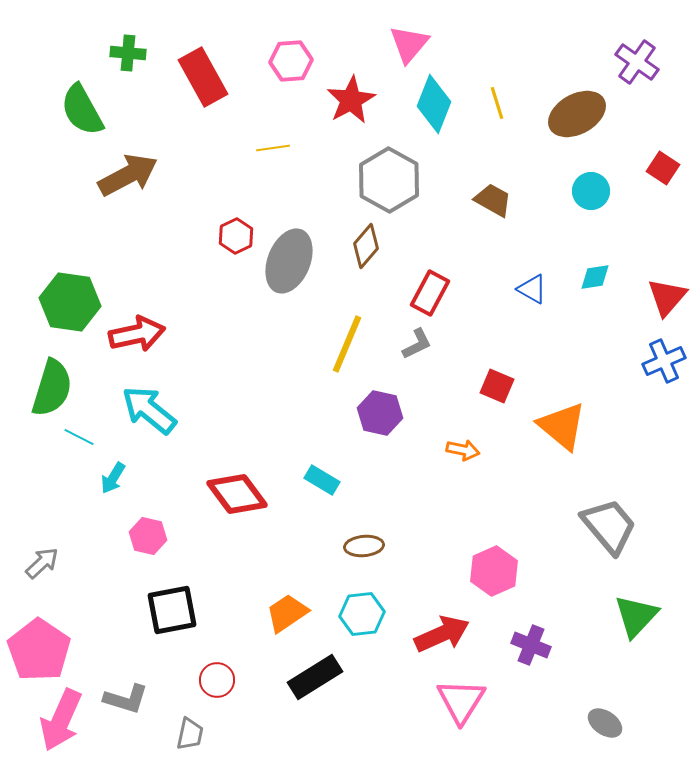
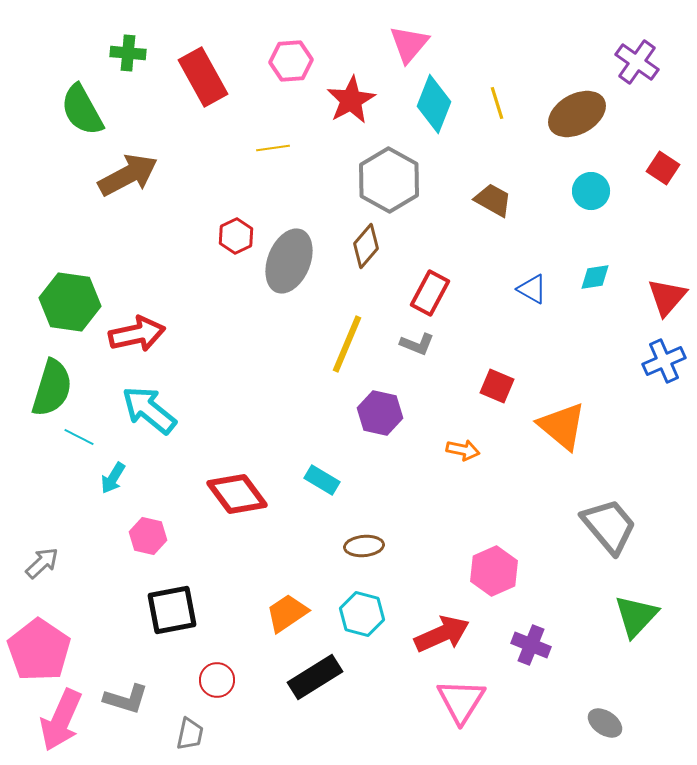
gray L-shape at (417, 344): rotated 48 degrees clockwise
cyan hexagon at (362, 614): rotated 21 degrees clockwise
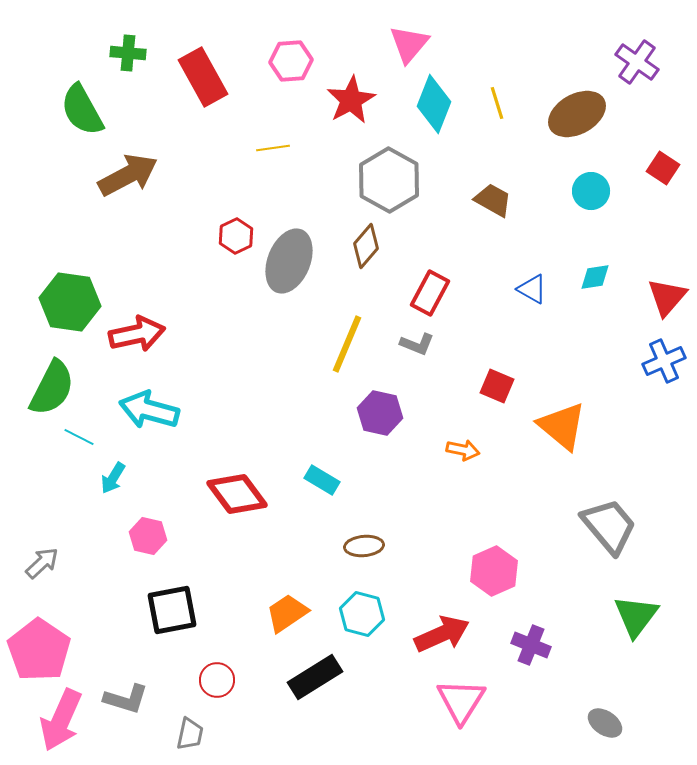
green semicircle at (52, 388): rotated 10 degrees clockwise
cyan arrow at (149, 410): rotated 24 degrees counterclockwise
green triangle at (636, 616): rotated 6 degrees counterclockwise
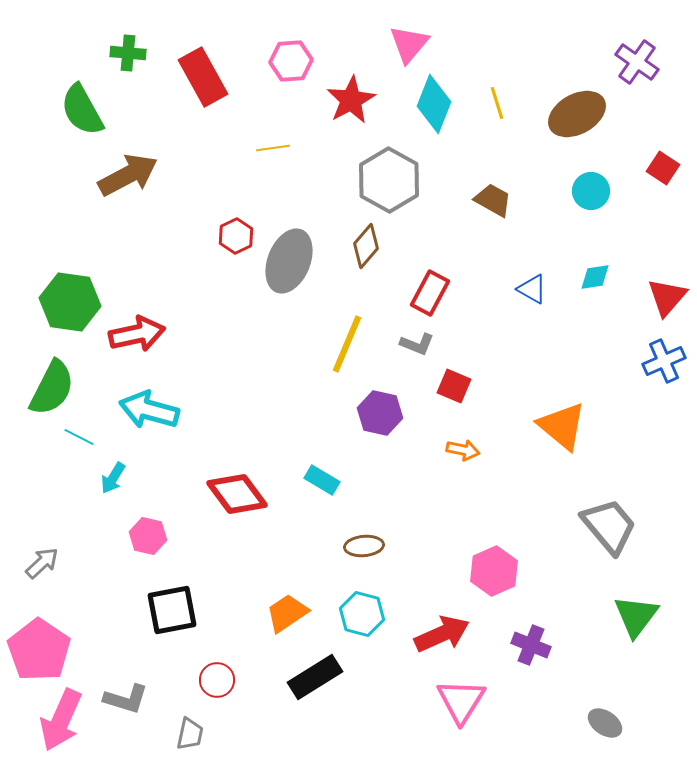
red square at (497, 386): moved 43 px left
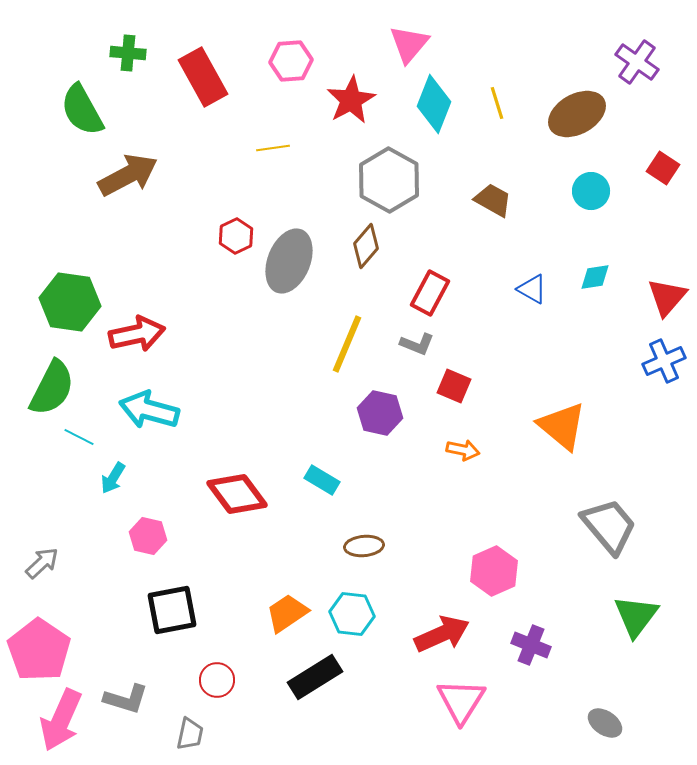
cyan hexagon at (362, 614): moved 10 px left; rotated 9 degrees counterclockwise
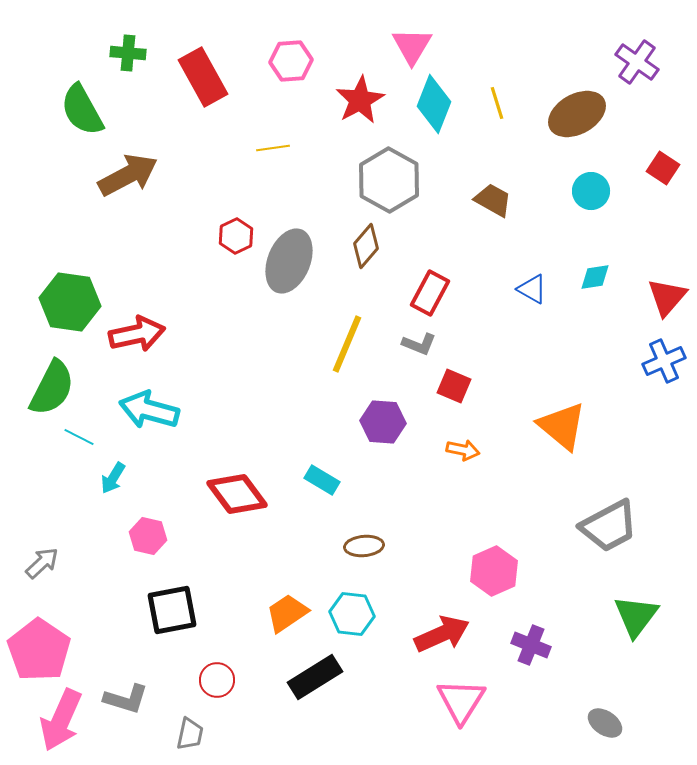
pink triangle at (409, 44): moved 3 px right, 2 px down; rotated 9 degrees counterclockwise
red star at (351, 100): moved 9 px right
gray L-shape at (417, 344): moved 2 px right
purple hexagon at (380, 413): moved 3 px right, 9 px down; rotated 9 degrees counterclockwise
gray trapezoid at (609, 526): rotated 102 degrees clockwise
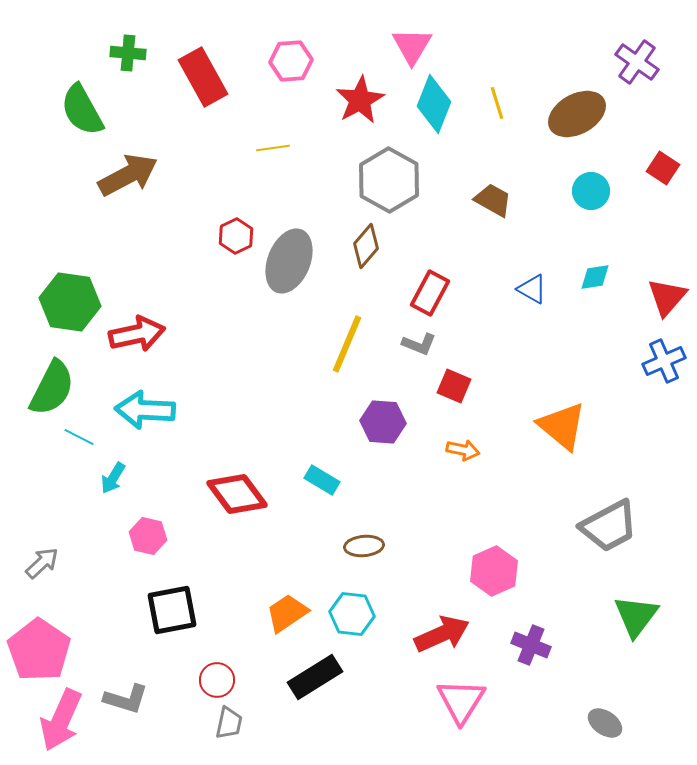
cyan arrow at (149, 410): moved 4 px left; rotated 12 degrees counterclockwise
gray trapezoid at (190, 734): moved 39 px right, 11 px up
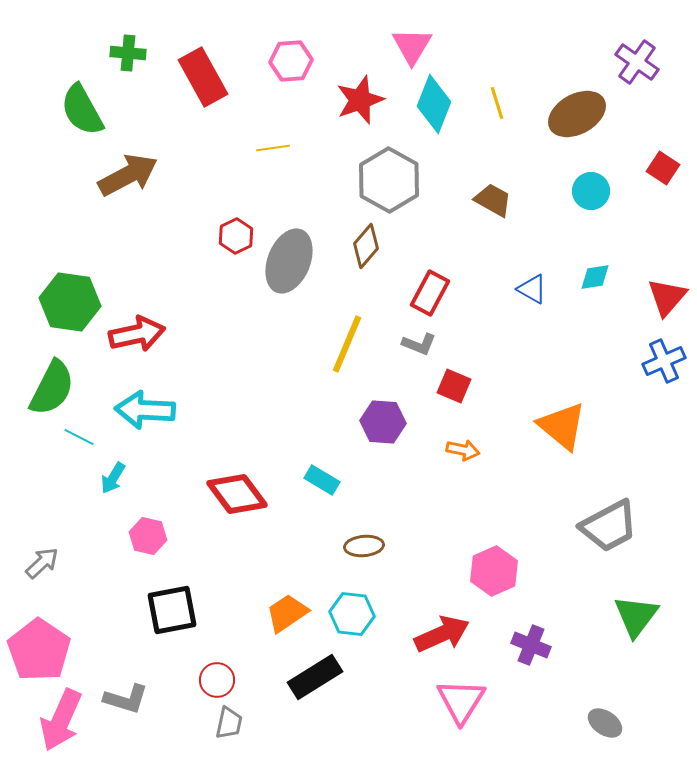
red star at (360, 100): rotated 9 degrees clockwise
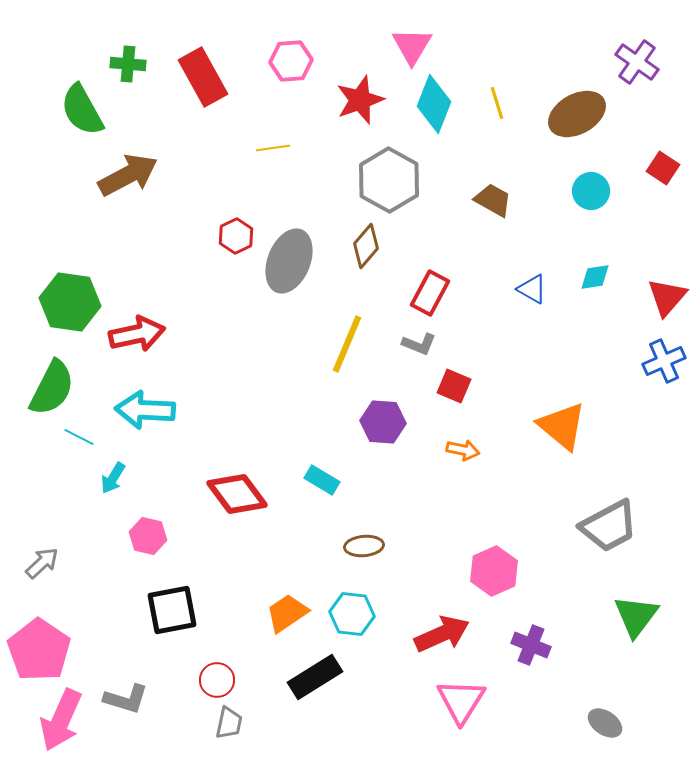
green cross at (128, 53): moved 11 px down
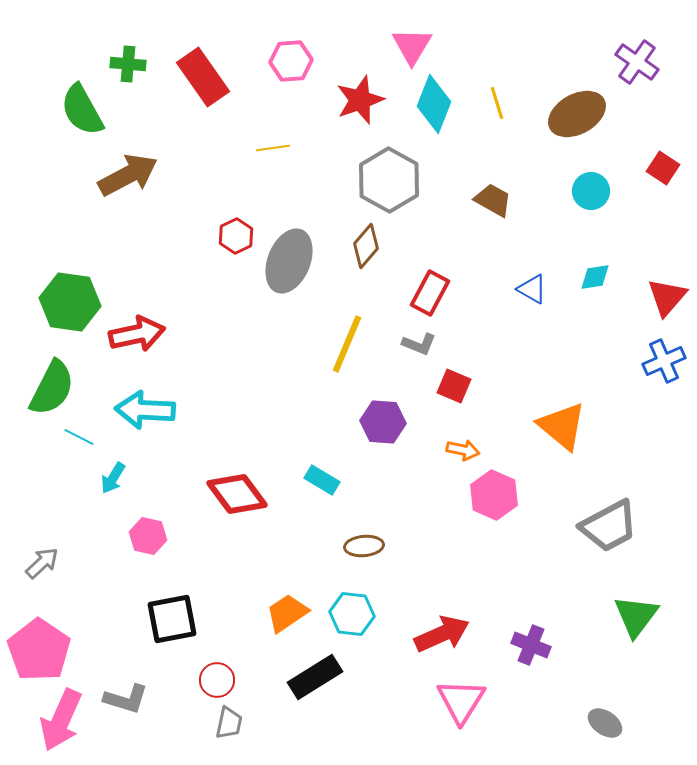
red rectangle at (203, 77): rotated 6 degrees counterclockwise
pink hexagon at (494, 571): moved 76 px up; rotated 12 degrees counterclockwise
black square at (172, 610): moved 9 px down
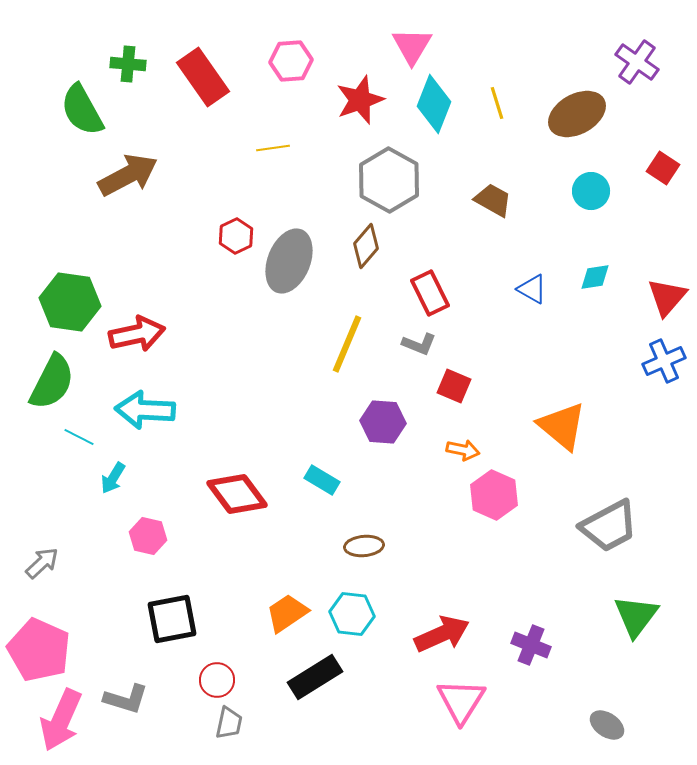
red rectangle at (430, 293): rotated 54 degrees counterclockwise
green semicircle at (52, 388): moved 6 px up
pink pentagon at (39, 650): rotated 10 degrees counterclockwise
gray ellipse at (605, 723): moved 2 px right, 2 px down
